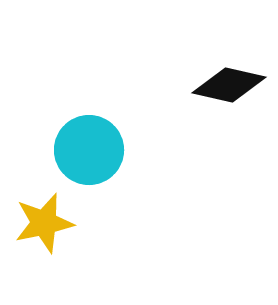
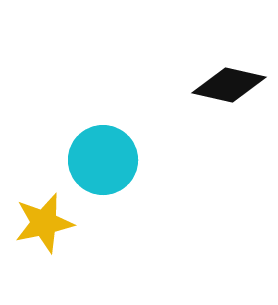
cyan circle: moved 14 px right, 10 px down
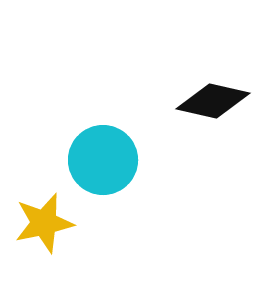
black diamond: moved 16 px left, 16 px down
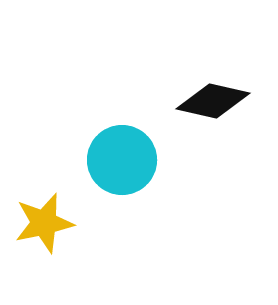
cyan circle: moved 19 px right
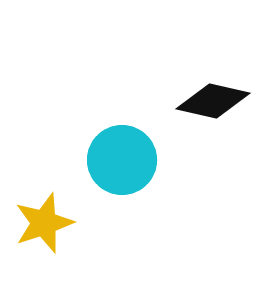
yellow star: rotated 6 degrees counterclockwise
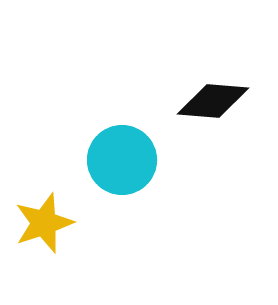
black diamond: rotated 8 degrees counterclockwise
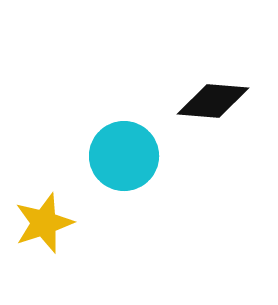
cyan circle: moved 2 px right, 4 px up
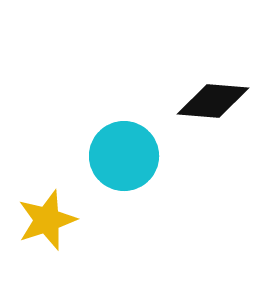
yellow star: moved 3 px right, 3 px up
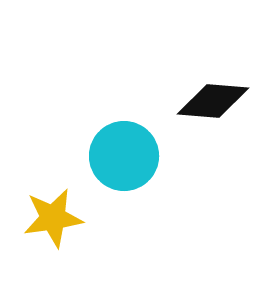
yellow star: moved 6 px right, 2 px up; rotated 10 degrees clockwise
